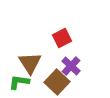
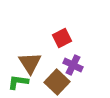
purple cross: moved 2 px right, 1 px up; rotated 18 degrees counterclockwise
green L-shape: moved 1 px left
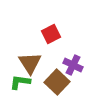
red square: moved 11 px left, 4 px up
green L-shape: moved 2 px right
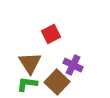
green L-shape: moved 7 px right, 2 px down
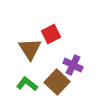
brown triangle: moved 14 px up
green L-shape: rotated 30 degrees clockwise
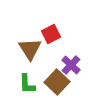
purple cross: moved 2 px left; rotated 18 degrees clockwise
green L-shape: rotated 130 degrees counterclockwise
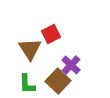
brown square: moved 1 px right, 1 px up
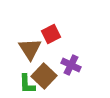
purple cross: rotated 18 degrees counterclockwise
brown square: moved 14 px left, 5 px up
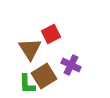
brown square: rotated 15 degrees clockwise
